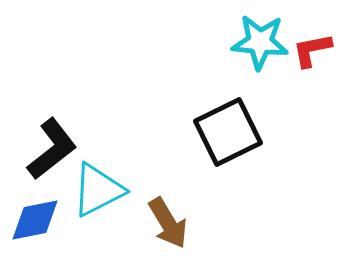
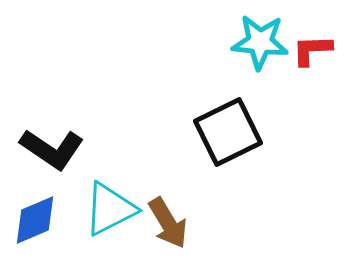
red L-shape: rotated 9 degrees clockwise
black L-shape: rotated 72 degrees clockwise
cyan triangle: moved 12 px right, 19 px down
blue diamond: rotated 12 degrees counterclockwise
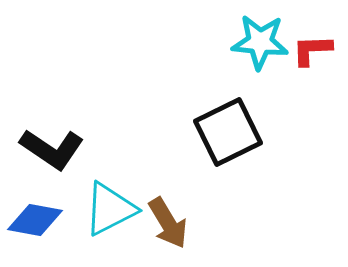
blue diamond: rotated 34 degrees clockwise
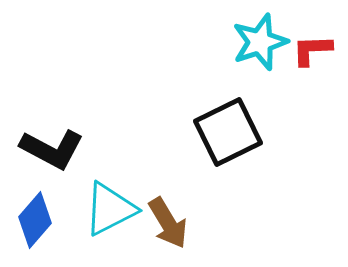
cyan star: rotated 24 degrees counterclockwise
black L-shape: rotated 6 degrees counterclockwise
blue diamond: rotated 60 degrees counterclockwise
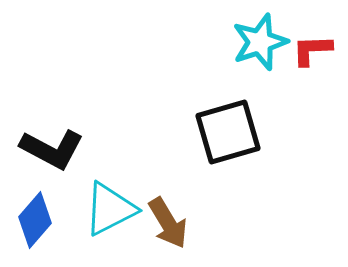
black square: rotated 10 degrees clockwise
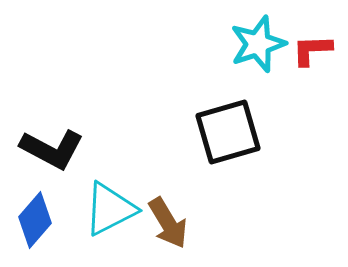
cyan star: moved 2 px left, 2 px down
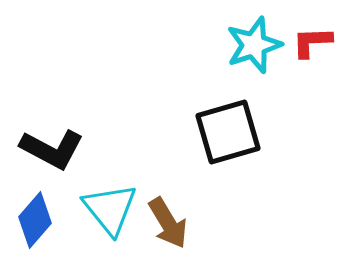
cyan star: moved 4 px left, 1 px down
red L-shape: moved 8 px up
cyan triangle: rotated 42 degrees counterclockwise
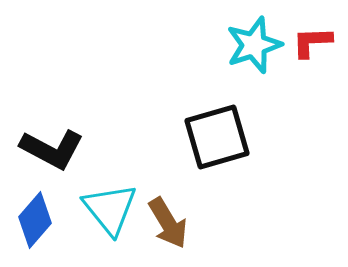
black square: moved 11 px left, 5 px down
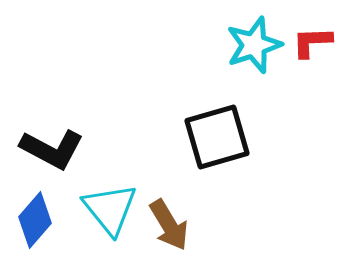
brown arrow: moved 1 px right, 2 px down
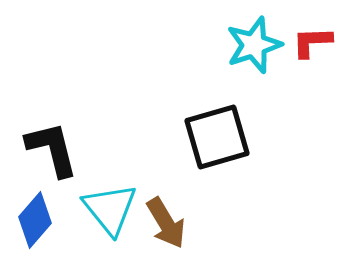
black L-shape: rotated 132 degrees counterclockwise
brown arrow: moved 3 px left, 2 px up
